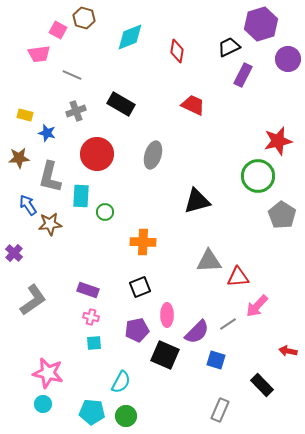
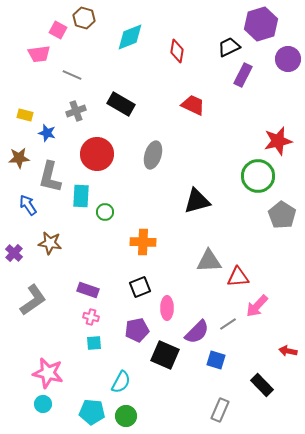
brown star at (50, 224): moved 19 px down; rotated 15 degrees clockwise
pink ellipse at (167, 315): moved 7 px up
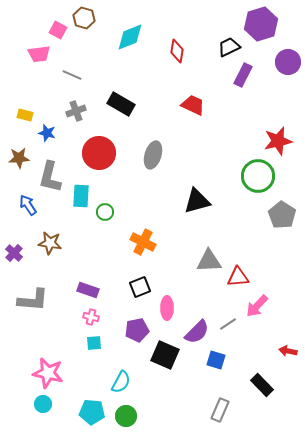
purple circle at (288, 59): moved 3 px down
red circle at (97, 154): moved 2 px right, 1 px up
orange cross at (143, 242): rotated 25 degrees clockwise
gray L-shape at (33, 300): rotated 40 degrees clockwise
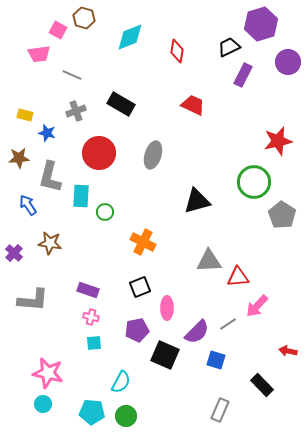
green circle at (258, 176): moved 4 px left, 6 px down
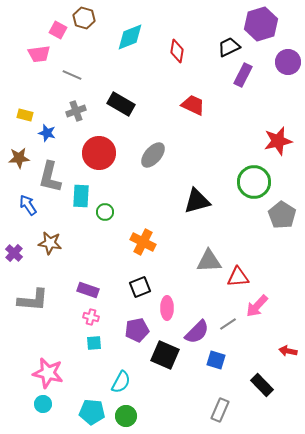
gray ellipse at (153, 155): rotated 24 degrees clockwise
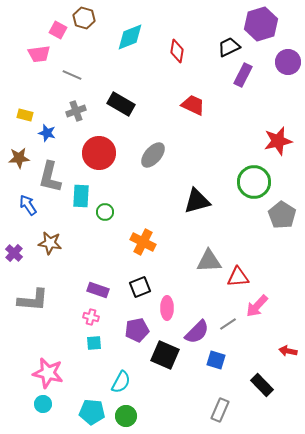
purple rectangle at (88, 290): moved 10 px right
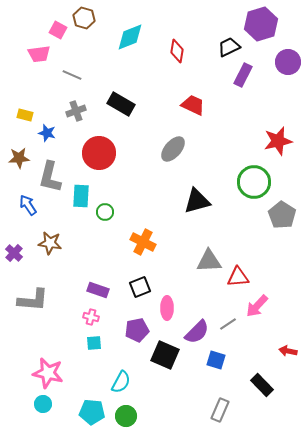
gray ellipse at (153, 155): moved 20 px right, 6 px up
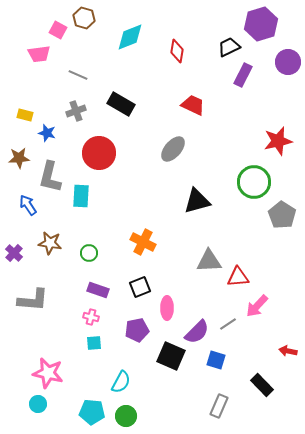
gray line at (72, 75): moved 6 px right
green circle at (105, 212): moved 16 px left, 41 px down
black square at (165, 355): moved 6 px right, 1 px down
cyan circle at (43, 404): moved 5 px left
gray rectangle at (220, 410): moved 1 px left, 4 px up
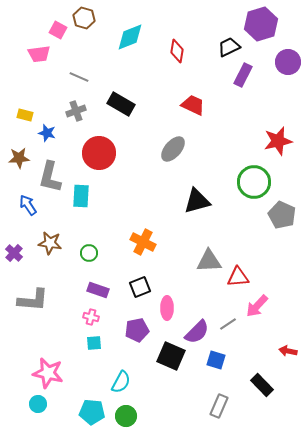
gray line at (78, 75): moved 1 px right, 2 px down
gray pentagon at (282, 215): rotated 8 degrees counterclockwise
